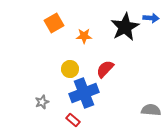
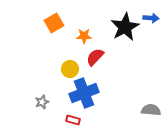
red semicircle: moved 10 px left, 12 px up
red rectangle: rotated 24 degrees counterclockwise
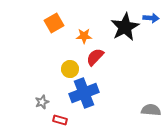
red rectangle: moved 13 px left
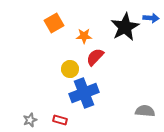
gray star: moved 12 px left, 18 px down
gray semicircle: moved 6 px left, 1 px down
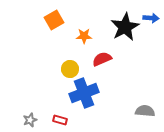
orange square: moved 3 px up
red semicircle: moved 7 px right, 2 px down; rotated 24 degrees clockwise
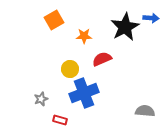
gray star: moved 11 px right, 21 px up
